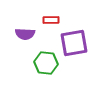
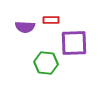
purple semicircle: moved 7 px up
purple square: rotated 8 degrees clockwise
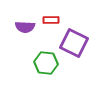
purple square: rotated 28 degrees clockwise
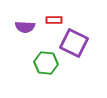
red rectangle: moved 3 px right
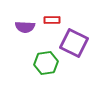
red rectangle: moved 2 px left
green hexagon: rotated 15 degrees counterclockwise
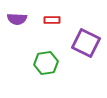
purple semicircle: moved 8 px left, 8 px up
purple square: moved 12 px right
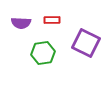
purple semicircle: moved 4 px right, 4 px down
green hexagon: moved 3 px left, 10 px up
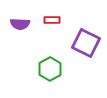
purple semicircle: moved 1 px left, 1 px down
green hexagon: moved 7 px right, 16 px down; rotated 20 degrees counterclockwise
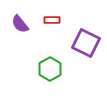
purple semicircle: rotated 48 degrees clockwise
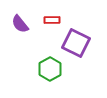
purple square: moved 10 px left
